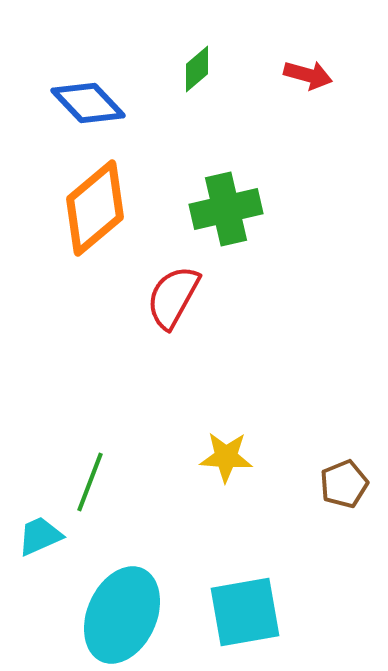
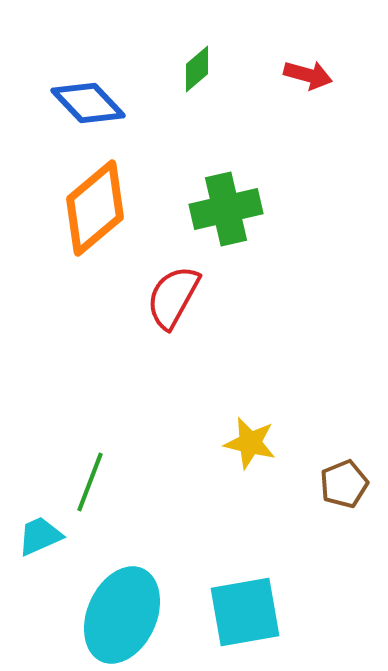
yellow star: moved 24 px right, 14 px up; rotated 10 degrees clockwise
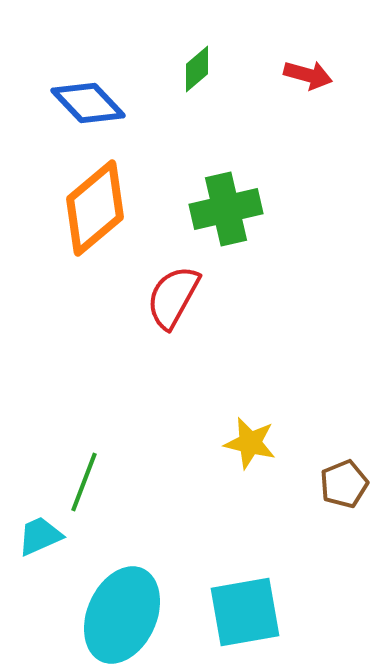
green line: moved 6 px left
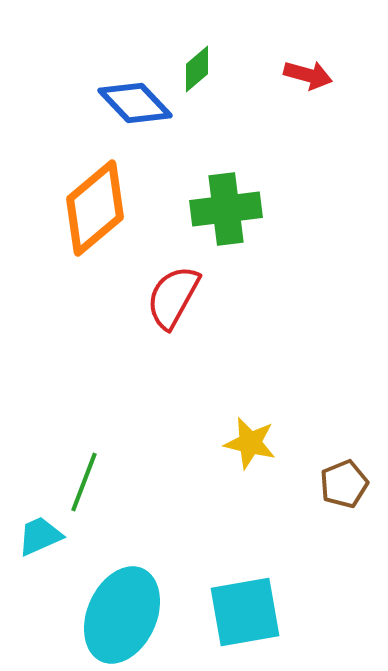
blue diamond: moved 47 px right
green cross: rotated 6 degrees clockwise
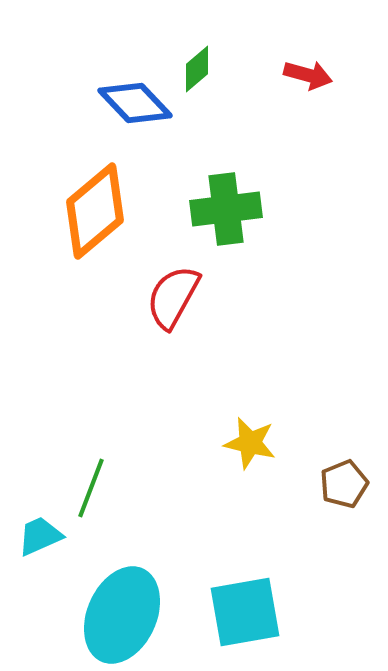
orange diamond: moved 3 px down
green line: moved 7 px right, 6 px down
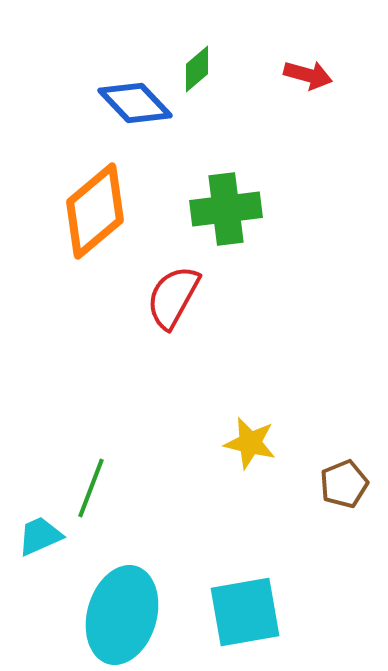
cyan ellipse: rotated 8 degrees counterclockwise
